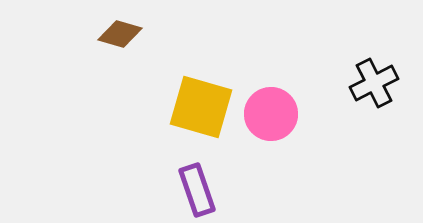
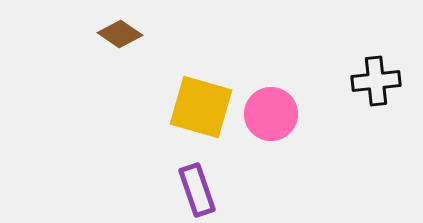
brown diamond: rotated 18 degrees clockwise
black cross: moved 2 px right, 2 px up; rotated 21 degrees clockwise
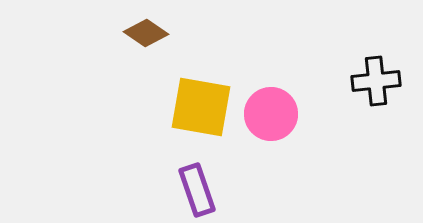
brown diamond: moved 26 px right, 1 px up
yellow square: rotated 6 degrees counterclockwise
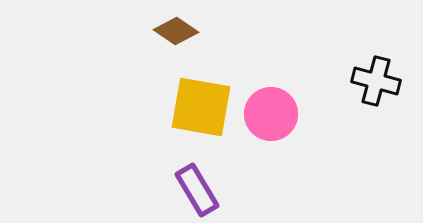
brown diamond: moved 30 px right, 2 px up
black cross: rotated 21 degrees clockwise
purple rectangle: rotated 12 degrees counterclockwise
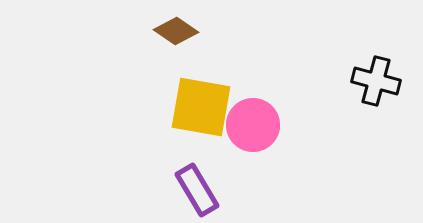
pink circle: moved 18 px left, 11 px down
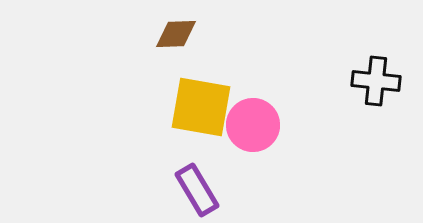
brown diamond: moved 3 px down; rotated 36 degrees counterclockwise
black cross: rotated 9 degrees counterclockwise
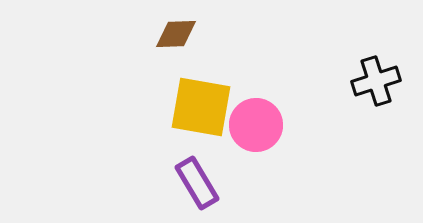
black cross: rotated 24 degrees counterclockwise
pink circle: moved 3 px right
purple rectangle: moved 7 px up
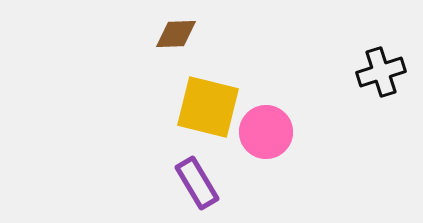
black cross: moved 5 px right, 9 px up
yellow square: moved 7 px right; rotated 4 degrees clockwise
pink circle: moved 10 px right, 7 px down
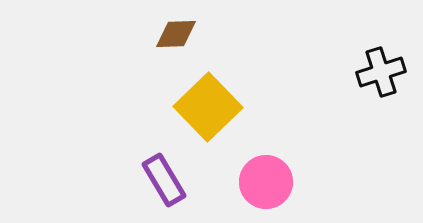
yellow square: rotated 32 degrees clockwise
pink circle: moved 50 px down
purple rectangle: moved 33 px left, 3 px up
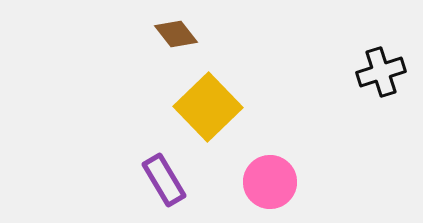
brown diamond: rotated 54 degrees clockwise
pink circle: moved 4 px right
